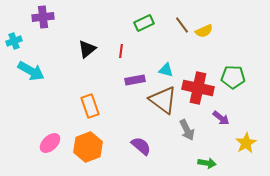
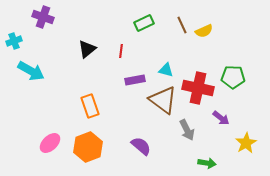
purple cross: rotated 25 degrees clockwise
brown line: rotated 12 degrees clockwise
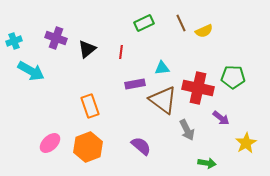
purple cross: moved 13 px right, 21 px down
brown line: moved 1 px left, 2 px up
red line: moved 1 px down
cyan triangle: moved 4 px left, 2 px up; rotated 21 degrees counterclockwise
purple rectangle: moved 4 px down
